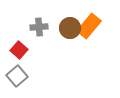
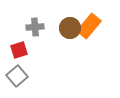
gray cross: moved 4 px left
red square: rotated 30 degrees clockwise
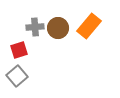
brown circle: moved 12 px left
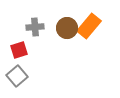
brown circle: moved 9 px right
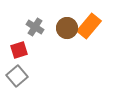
gray cross: rotated 36 degrees clockwise
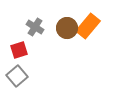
orange rectangle: moved 1 px left
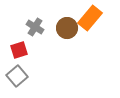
orange rectangle: moved 2 px right, 8 px up
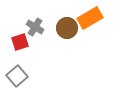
orange rectangle: rotated 20 degrees clockwise
red square: moved 1 px right, 8 px up
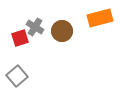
orange rectangle: moved 10 px right; rotated 15 degrees clockwise
brown circle: moved 5 px left, 3 px down
red square: moved 4 px up
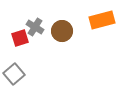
orange rectangle: moved 2 px right, 2 px down
gray square: moved 3 px left, 2 px up
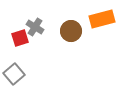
orange rectangle: moved 1 px up
brown circle: moved 9 px right
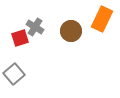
orange rectangle: rotated 50 degrees counterclockwise
